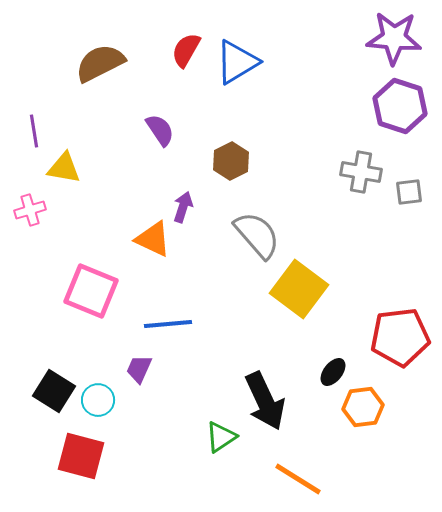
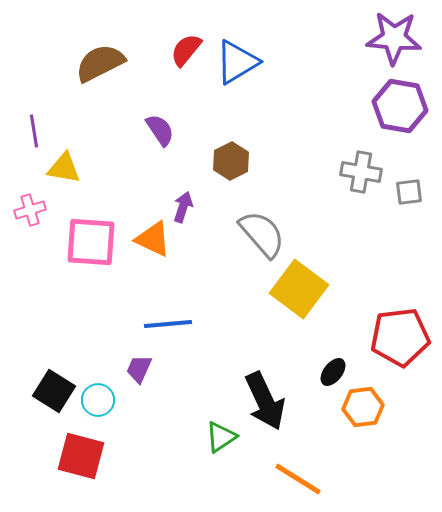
red semicircle: rotated 9 degrees clockwise
purple hexagon: rotated 8 degrees counterclockwise
gray semicircle: moved 5 px right, 1 px up
pink square: moved 49 px up; rotated 18 degrees counterclockwise
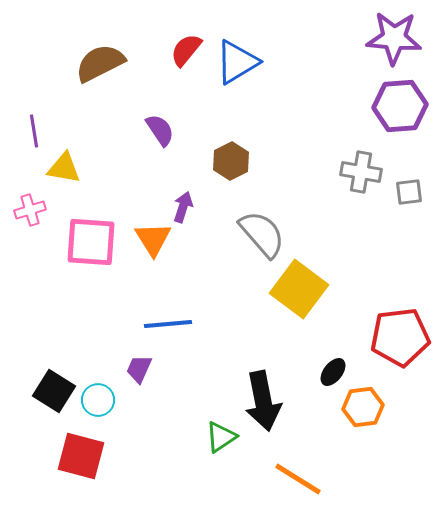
purple hexagon: rotated 14 degrees counterclockwise
orange triangle: rotated 33 degrees clockwise
black arrow: moved 2 px left; rotated 14 degrees clockwise
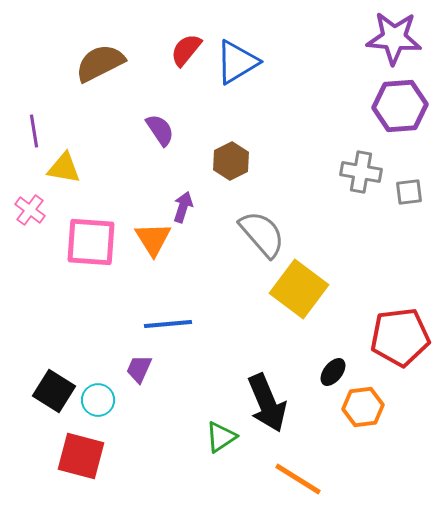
pink cross: rotated 36 degrees counterclockwise
black arrow: moved 4 px right, 2 px down; rotated 12 degrees counterclockwise
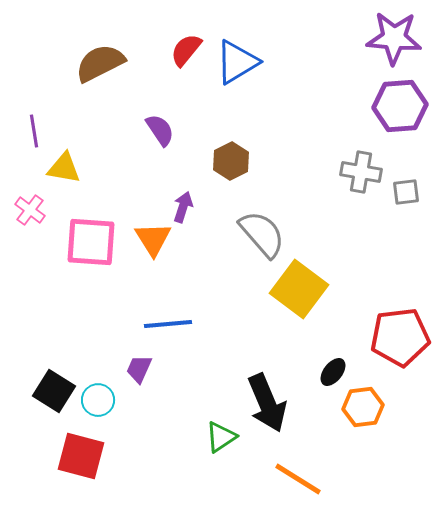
gray square: moved 3 px left
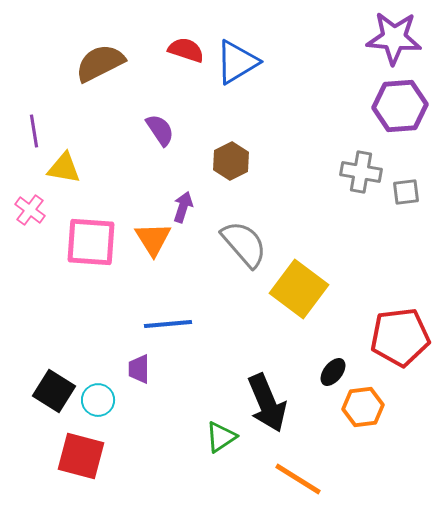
red semicircle: rotated 69 degrees clockwise
gray semicircle: moved 18 px left, 10 px down
purple trapezoid: rotated 24 degrees counterclockwise
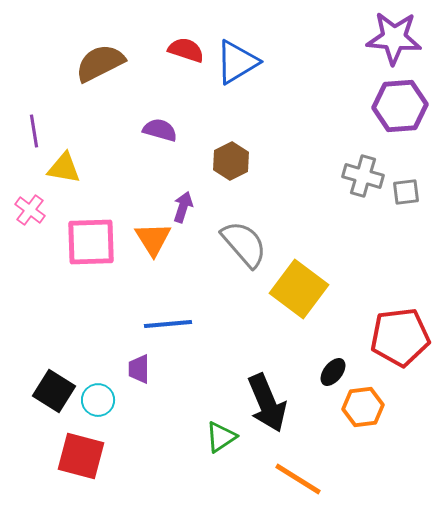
purple semicircle: rotated 40 degrees counterclockwise
gray cross: moved 2 px right, 4 px down; rotated 6 degrees clockwise
pink square: rotated 6 degrees counterclockwise
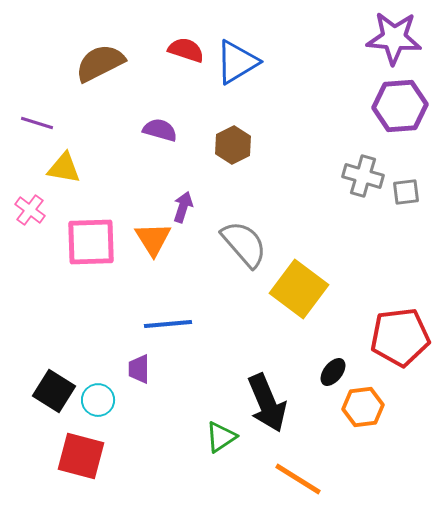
purple line: moved 3 px right, 8 px up; rotated 64 degrees counterclockwise
brown hexagon: moved 2 px right, 16 px up
